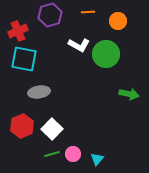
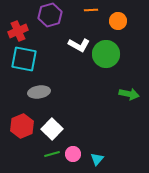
orange line: moved 3 px right, 2 px up
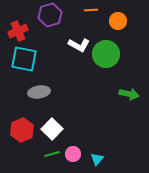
red hexagon: moved 4 px down
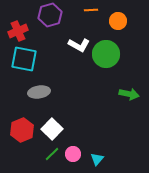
green line: rotated 28 degrees counterclockwise
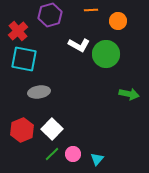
red cross: rotated 18 degrees counterclockwise
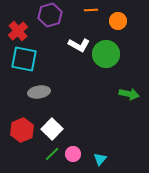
cyan triangle: moved 3 px right
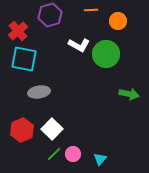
green line: moved 2 px right
